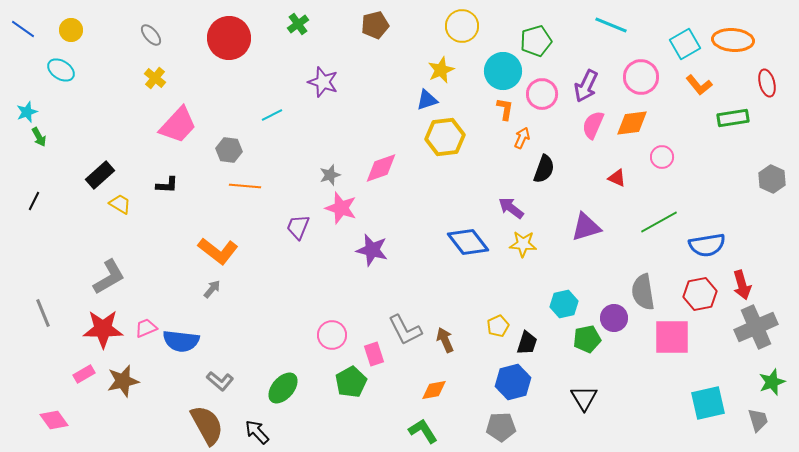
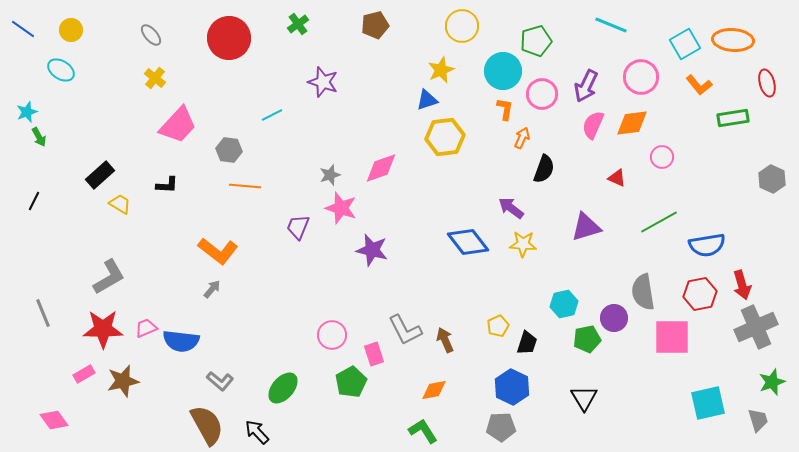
blue hexagon at (513, 382): moved 1 px left, 5 px down; rotated 20 degrees counterclockwise
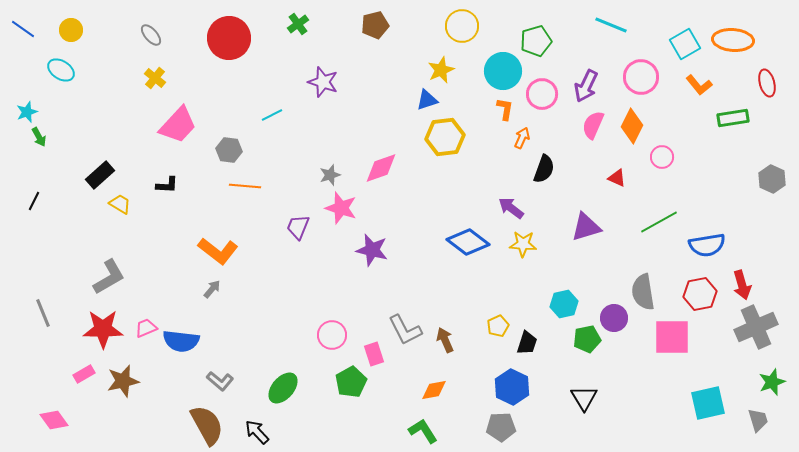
orange diamond at (632, 123): moved 3 px down; rotated 56 degrees counterclockwise
blue diamond at (468, 242): rotated 15 degrees counterclockwise
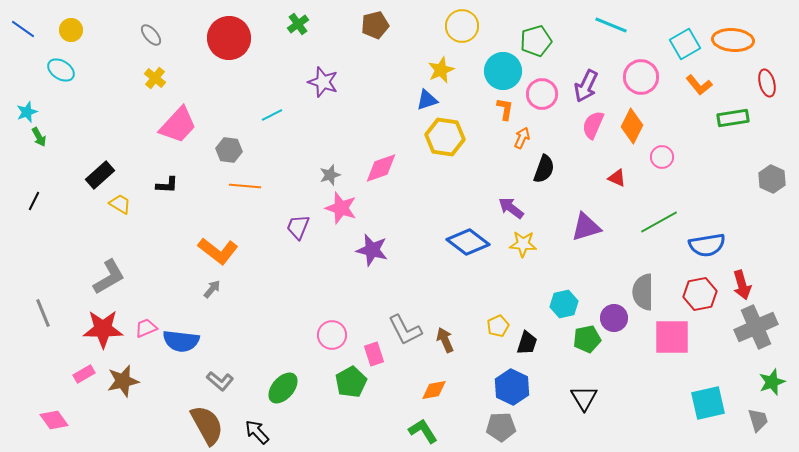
yellow hexagon at (445, 137): rotated 15 degrees clockwise
gray semicircle at (643, 292): rotated 9 degrees clockwise
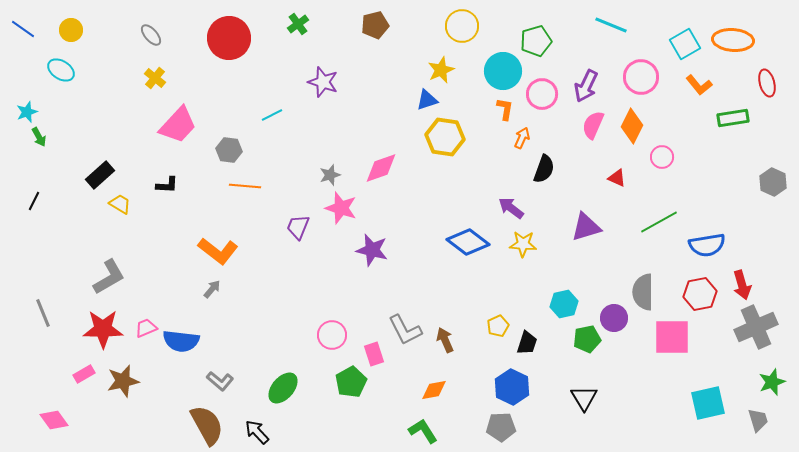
gray hexagon at (772, 179): moved 1 px right, 3 px down
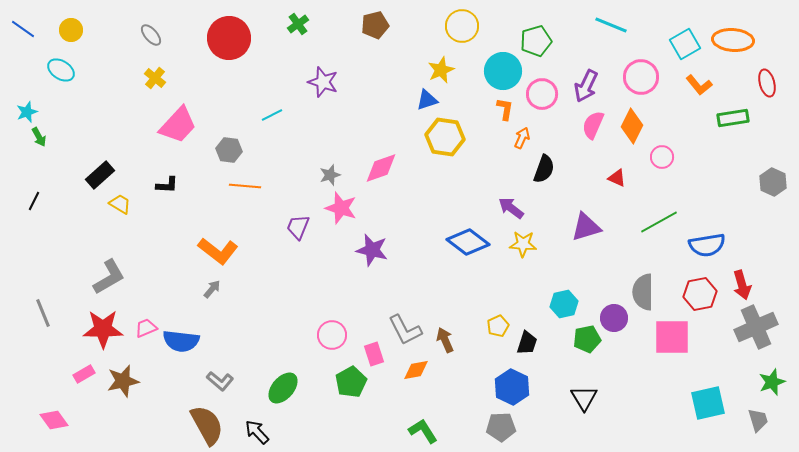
orange diamond at (434, 390): moved 18 px left, 20 px up
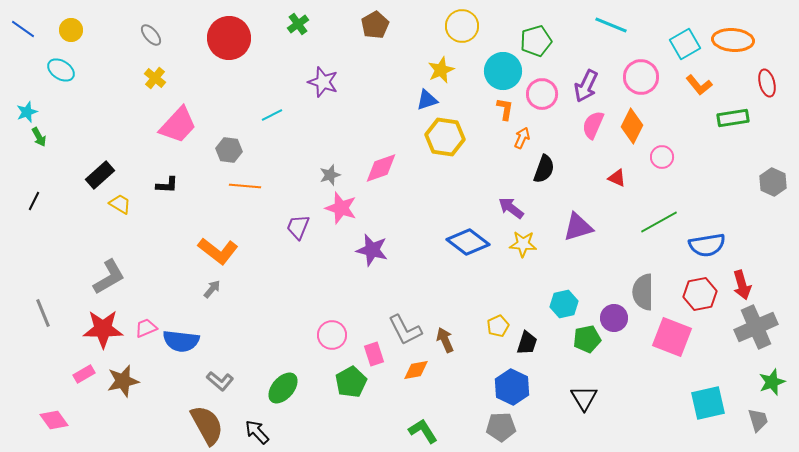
brown pentagon at (375, 25): rotated 16 degrees counterclockwise
purple triangle at (586, 227): moved 8 px left
pink square at (672, 337): rotated 21 degrees clockwise
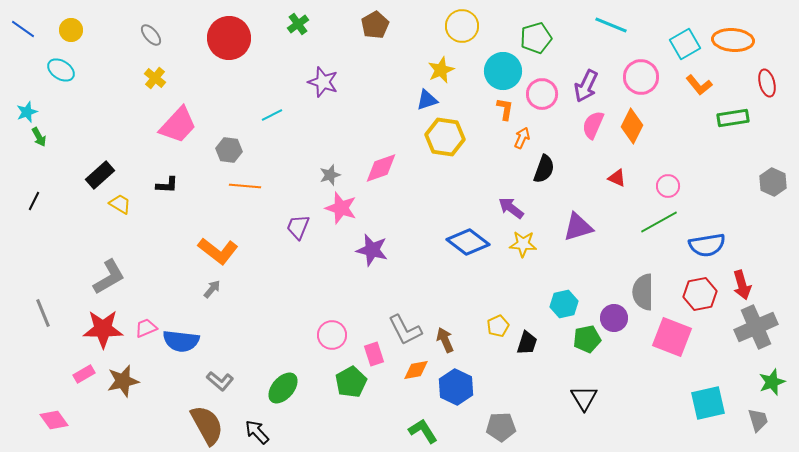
green pentagon at (536, 41): moved 3 px up
pink circle at (662, 157): moved 6 px right, 29 px down
blue hexagon at (512, 387): moved 56 px left
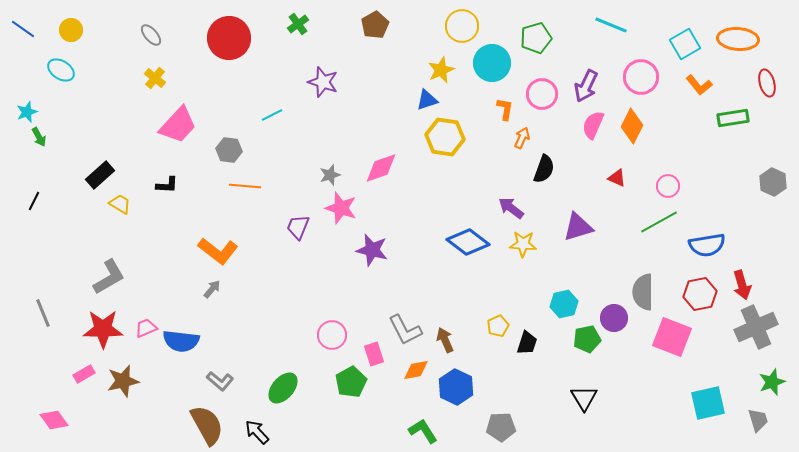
orange ellipse at (733, 40): moved 5 px right, 1 px up
cyan circle at (503, 71): moved 11 px left, 8 px up
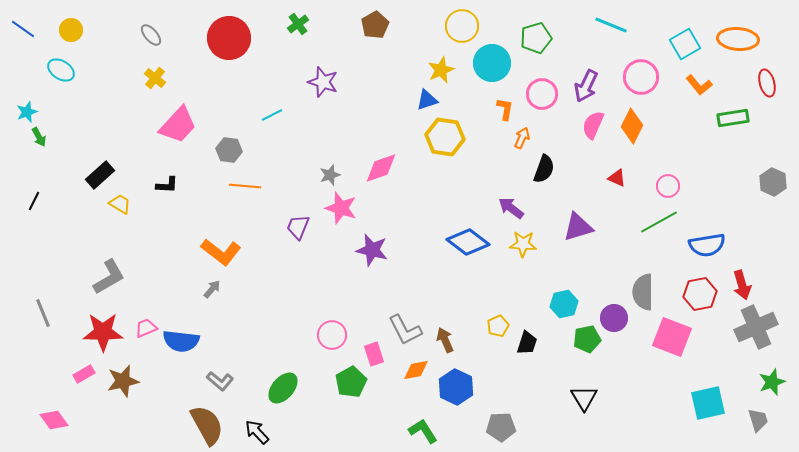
orange L-shape at (218, 251): moved 3 px right, 1 px down
red star at (103, 329): moved 3 px down
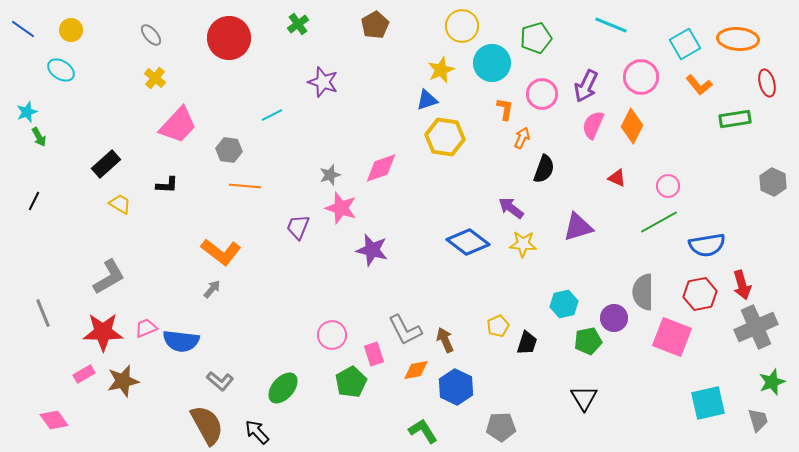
green rectangle at (733, 118): moved 2 px right, 1 px down
black rectangle at (100, 175): moved 6 px right, 11 px up
green pentagon at (587, 339): moved 1 px right, 2 px down
